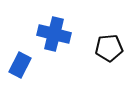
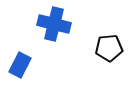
blue cross: moved 10 px up
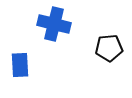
blue rectangle: rotated 30 degrees counterclockwise
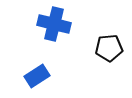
blue rectangle: moved 17 px right, 11 px down; rotated 60 degrees clockwise
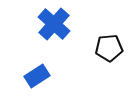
blue cross: rotated 28 degrees clockwise
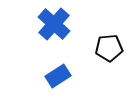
blue rectangle: moved 21 px right
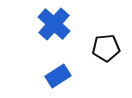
black pentagon: moved 3 px left
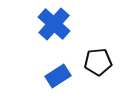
black pentagon: moved 8 px left, 14 px down
